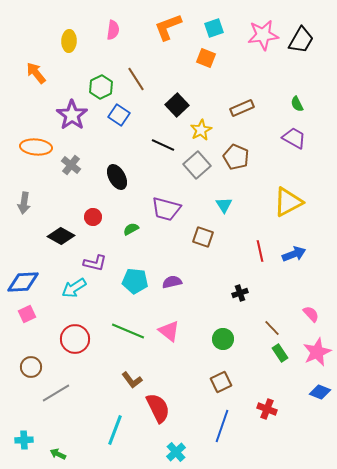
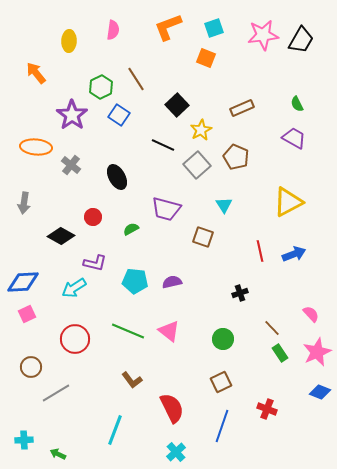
red semicircle at (158, 408): moved 14 px right
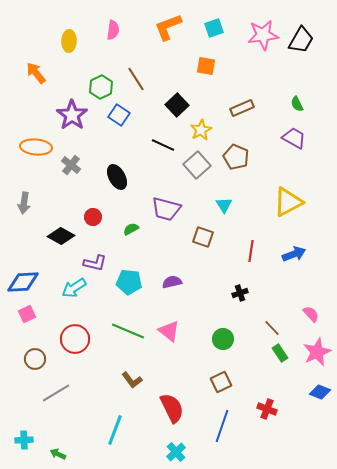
orange square at (206, 58): moved 8 px down; rotated 12 degrees counterclockwise
red line at (260, 251): moved 9 px left; rotated 20 degrees clockwise
cyan pentagon at (135, 281): moved 6 px left, 1 px down
brown circle at (31, 367): moved 4 px right, 8 px up
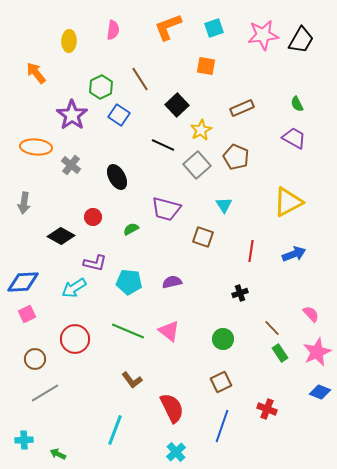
brown line at (136, 79): moved 4 px right
gray line at (56, 393): moved 11 px left
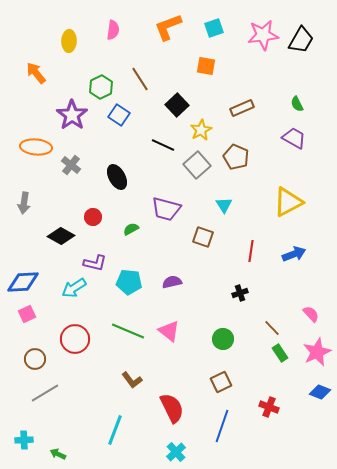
red cross at (267, 409): moved 2 px right, 2 px up
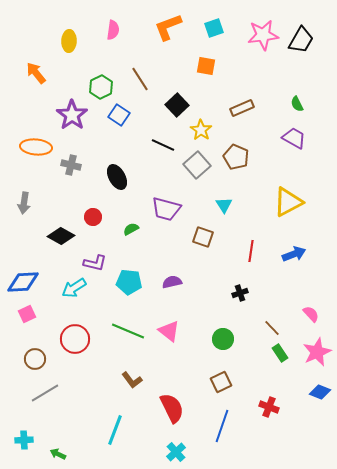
yellow star at (201, 130): rotated 10 degrees counterclockwise
gray cross at (71, 165): rotated 24 degrees counterclockwise
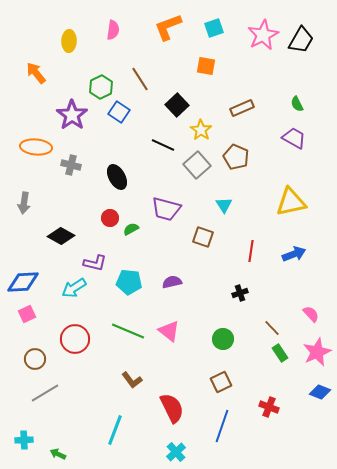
pink star at (263, 35): rotated 20 degrees counterclockwise
blue square at (119, 115): moved 3 px up
yellow triangle at (288, 202): moved 3 px right; rotated 16 degrees clockwise
red circle at (93, 217): moved 17 px right, 1 px down
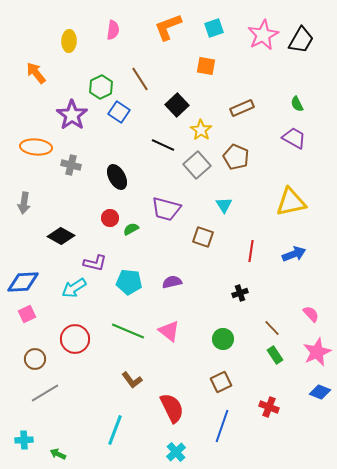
green rectangle at (280, 353): moved 5 px left, 2 px down
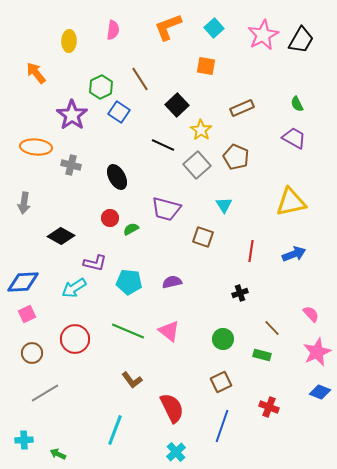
cyan square at (214, 28): rotated 24 degrees counterclockwise
green rectangle at (275, 355): moved 13 px left; rotated 42 degrees counterclockwise
brown circle at (35, 359): moved 3 px left, 6 px up
